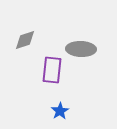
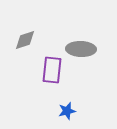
blue star: moved 7 px right; rotated 18 degrees clockwise
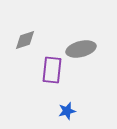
gray ellipse: rotated 16 degrees counterclockwise
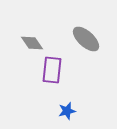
gray diamond: moved 7 px right, 3 px down; rotated 75 degrees clockwise
gray ellipse: moved 5 px right, 10 px up; rotated 56 degrees clockwise
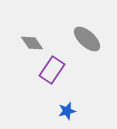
gray ellipse: moved 1 px right
purple rectangle: rotated 28 degrees clockwise
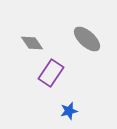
purple rectangle: moved 1 px left, 3 px down
blue star: moved 2 px right
